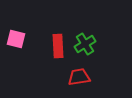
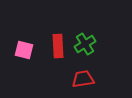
pink square: moved 8 px right, 11 px down
red trapezoid: moved 4 px right, 2 px down
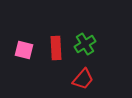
red rectangle: moved 2 px left, 2 px down
red trapezoid: rotated 140 degrees clockwise
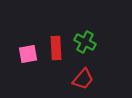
green cross: moved 2 px up; rotated 30 degrees counterclockwise
pink square: moved 4 px right, 4 px down; rotated 24 degrees counterclockwise
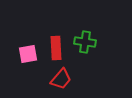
green cross: rotated 20 degrees counterclockwise
red trapezoid: moved 22 px left
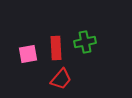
green cross: rotated 20 degrees counterclockwise
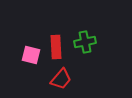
red rectangle: moved 1 px up
pink square: moved 3 px right, 1 px down; rotated 24 degrees clockwise
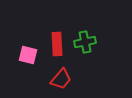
red rectangle: moved 1 px right, 3 px up
pink square: moved 3 px left
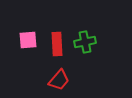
pink square: moved 15 px up; rotated 18 degrees counterclockwise
red trapezoid: moved 2 px left, 1 px down
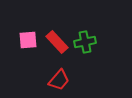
red rectangle: moved 2 px up; rotated 40 degrees counterclockwise
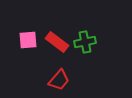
red rectangle: rotated 10 degrees counterclockwise
